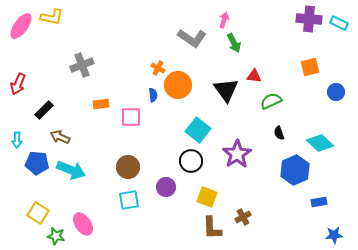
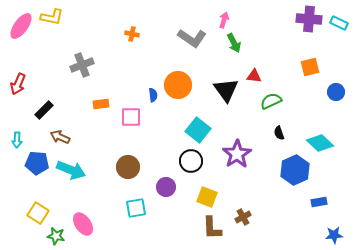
orange cross at (158, 68): moved 26 px left, 34 px up; rotated 16 degrees counterclockwise
cyan square at (129, 200): moved 7 px right, 8 px down
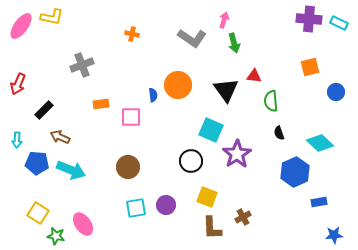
green arrow at (234, 43): rotated 12 degrees clockwise
green semicircle at (271, 101): rotated 70 degrees counterclockwise
cyan square at (198, 130): moved 13 px right; rotated 15 degrees counterclockwise
blue hexagon at (295, 170): moved 2 px down
purple circle at (166, 187): moved 18 px down
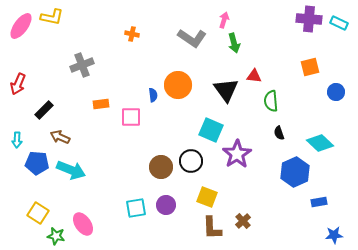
brown circle at (128, 167): moved 33 px right
brown cross at (243, 217): moved 4 px down; rotated 14 degrees counterclockwise
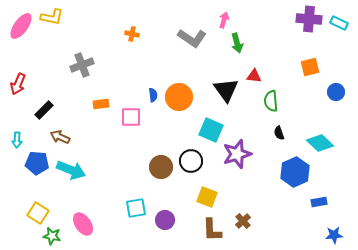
green arrow at (234, 43): moved 3 px right
orange circle at (178, 85): moved 1 px right, 12 px down
purple star at (237, 154): rotated 16 degrees clockwise
purple circle at (166, 205): moved 1 px left, 15 px down
brown L-shape at (212, 228): moved 2 px down
green star at (56, 236): moved 4 px left
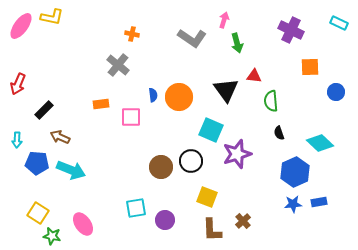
purple cross at (309, 19): moved 18 px left, 11 px down; rotated 20 degrees clockwise
gray cross at (82, 65): moved 36 px right; rotated 30 degrees counterclockwise
orange square at (310, 67): rotated 12 degrees clockwise
blue star at (334, 235): moved 41 px left, 31 px up
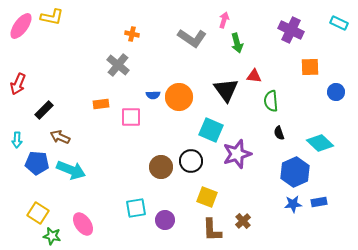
blue semicircle at (153, 95): rotated 96 degrees clockwise
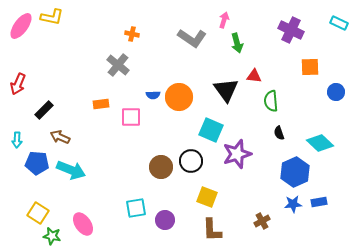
brown cross at (243, 221): moved 19 px right; rotated 14 degrees clockwise
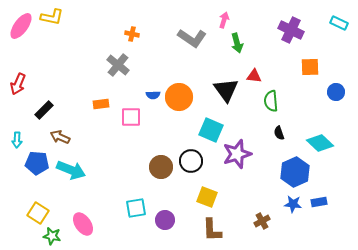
blue star at (293, 204): rotated 12 degrees clockwise
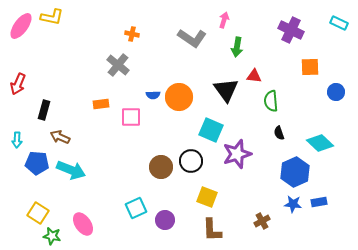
green arrow at (237, 43): moved 4 px down; rotated 24 degrees clockwise
black rectangle at (44, 110): rotated 30 degrees counterclockwise
cyan square at (136, 208): rotated 15 degrees counterclockwise
